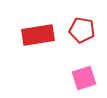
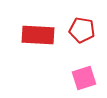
red rectangle: rotated 12 degrees clockwise
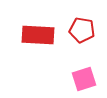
pink square: moved 1 px down
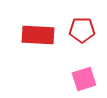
red pentagon: rotated 10 degrees counterclockwise
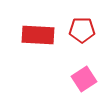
pink square: rotated 15 degrees counterclockwise
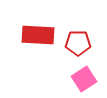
red pentagon: moved 4 px left, 13 px down
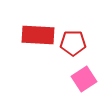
red pentagon: moved 5 px left
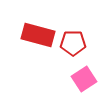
red rectangle: rotated 12 degrees clockwise
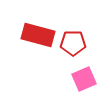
pink square: rotated 10 degrees clockwise
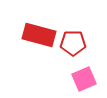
red rectangle: moved 1 px right
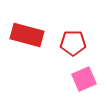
red rectangle: moved 12 px left
